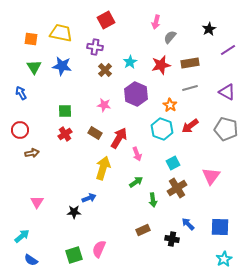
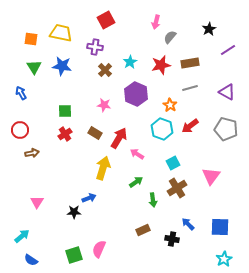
pink arrow at (137, 154): rotated 144 degrees clockwise
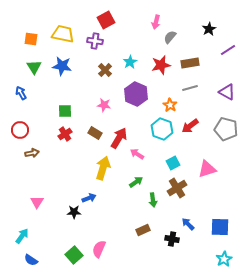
yellow trapezoid at (61, 33): moved 2 px right, 1 px down
purple cross at (95, 47): moved 6 px up
pink triangle at (211, 176): moved 4 px left, 7 px up; rotated 36 degrees clockwise
cyan arrow at (22, 236): rotated 14 degrees counterclockwise
green square at (74, 255): rotated 24 degrees counterclockwise
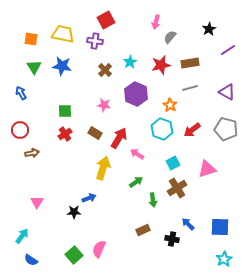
red arrow at (190, 126): moved 2 px right, 4 px down
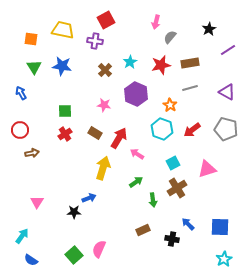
yellow trapezoid at (63, 34): moved 4 px up
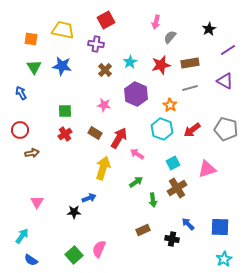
purple cross at (95, 41): moved 1 px right, 3 px down
purple triangle at (227, 92): moved 2 px left, 11 px up
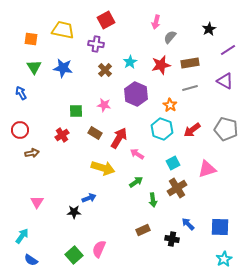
blue star at (62, 66): moved 1 px right, 2 px down
green square at (65, 111): moved 11 px right
red cross at (65, 134): moved 3 px left, 1 px down
yellow arrow at (103, 168): rotated 90 degrees clockwise
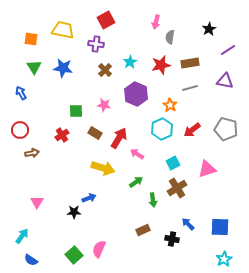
gray semicircle at (170, 37): rotated 32 degrees counterclockwise
purple triangle at (225, 81): rotated 18 degrees counterclockwise
cyan hexagon at (162, 129): rotated 15 degrees clockwise
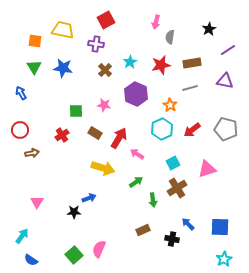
orange square at (31, 39): moved 4 px right, 2 px down
brown rectangle at (190, 63): moved 2 px right
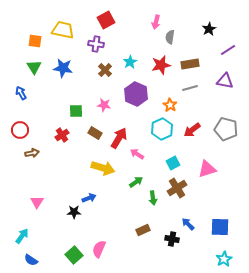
brown rectangle at (192, 63): moved 2 px left, 1 px down
green arrow at (153, 200): moved 2 px up
